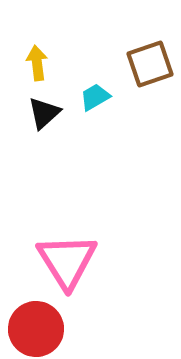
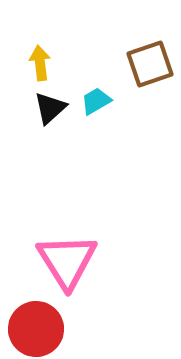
yellow arrow: moved 3 px right
cyan trapezoid: moved 1 px right, 4 px down
black triangle: moved 6 px right, 5 px up
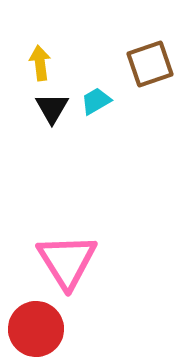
black triangle: moved 2 px right; rotated 18 degrees counterclockwise
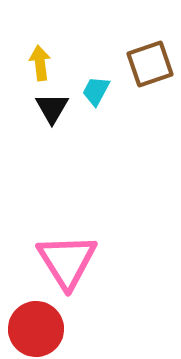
cyan trapezoid: moved 10 px up; rotated 32 degrees counterclockwise
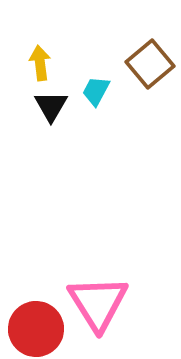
brown square: rotated 21 degrees counterclockwise
black triangle: moved 1 px left, 2 px up
pink triangle: moved 31 px right, 42 px down
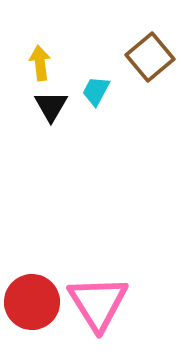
brown square: moved 7 px up
red circle: moved 4 px left, 27 px up
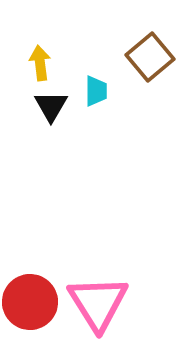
cyan trapezoid: rotated 152 degrees clockwise
red circle: moved 2 px left
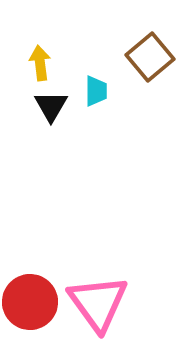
pink triangle: rotated 4 degrees counterclockwise
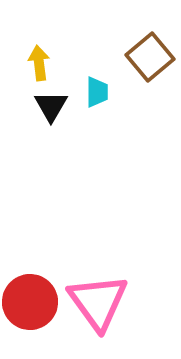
yellow arrow: moved 1 px left
cyan trapezoid: moved 1 px right, 1 px down
pink triangle: moved 1 px up
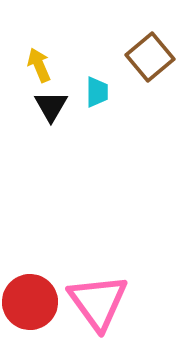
yellow arrow: moved 2 px down; rotated 16 degrees counterclockwise
